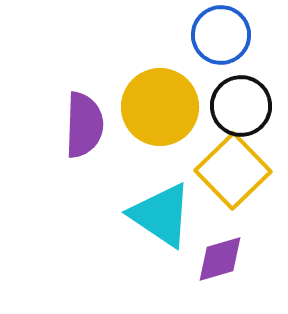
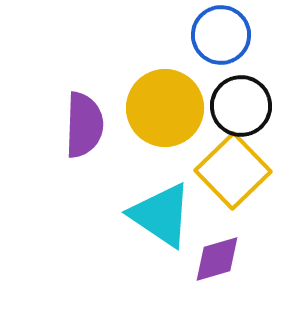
yellow circle: moved 5 px right, 1 px down
purple diamond: moved 3 px left
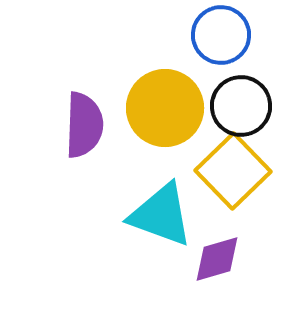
cyan triangle: rotated 14 degrees counterclockwise
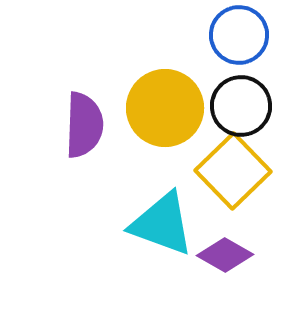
blue circle: moved 18 px right
cyan triangle: moved 1 px right, 9 px down
purple diamond: moved 8 px right, 4 px up; rotated 46 degrees clockwise
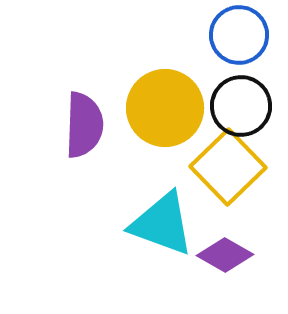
yellow square: moved 5 px left, 4 px up
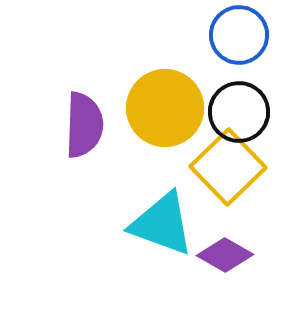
black circle: moved 2 px left, 6 px down
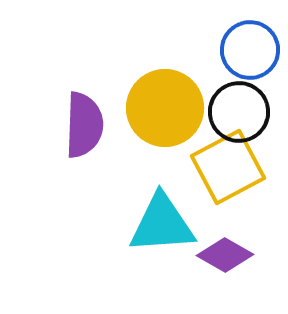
blue circle: moved 11 px right, 15 px down
yellow square: rotated 16 degrees clockwise
cyan triangle: rotated 24 degrees counterclockwise
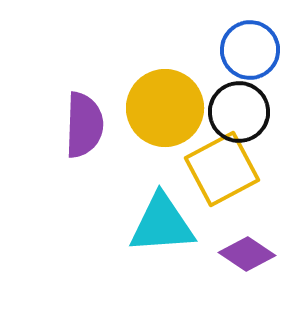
yellow square: moved 6 px left, 2 px down
purple diamond: moved 22 px right, 1 px up; rotated 4 degrees clockwise
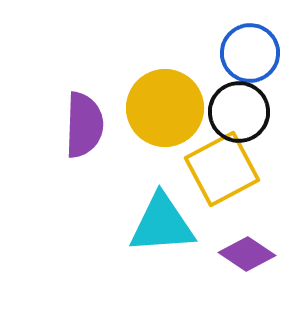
blue circle: moved 3 px down
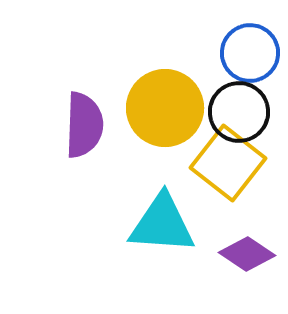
yellow square: moved 6 px right, 6 px up; rotated 24 degrees counterclockwise
cyan triangle: rotated 8 degrees clockwise
